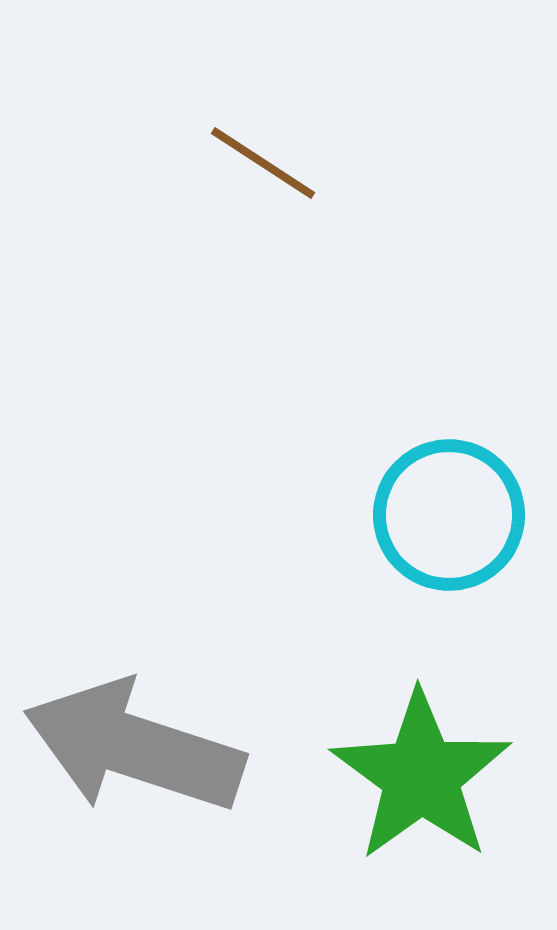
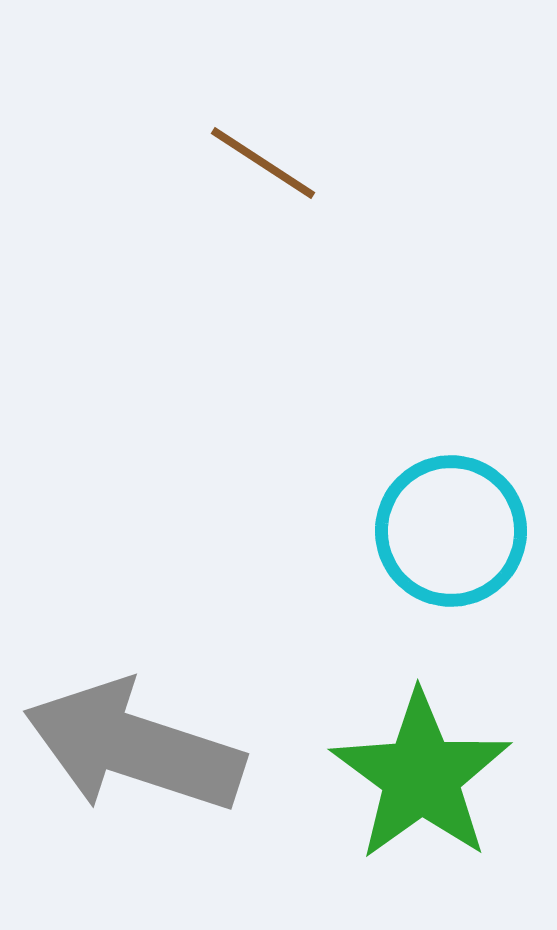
cyan circle: moved 2 px right, 16 px down
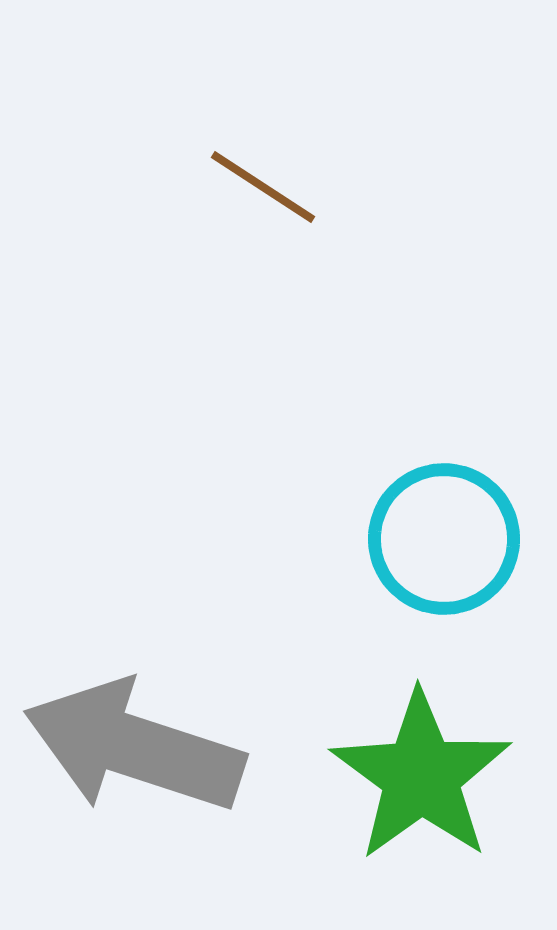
brown line: moved 24 px down
cyan circle: moved 7 px left, 8 px down
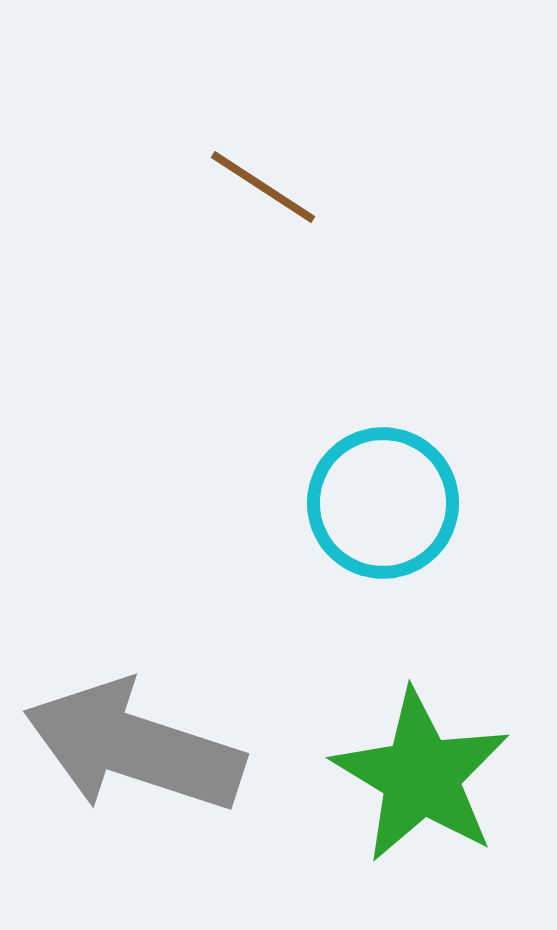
cyan circle: moved 61 px left, 36 px up
green star: rotated 5 degrees counterclockwise
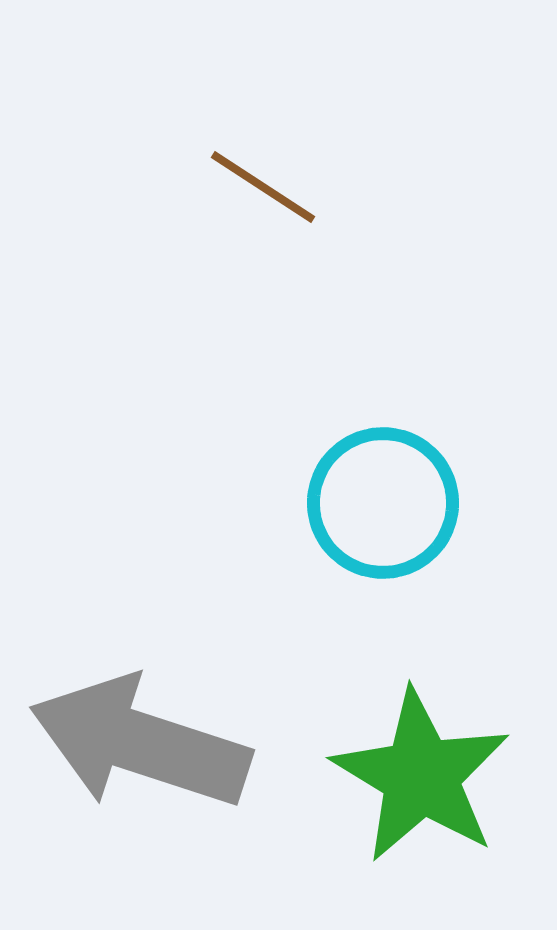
gray arrow: moved 6 px right, 4 px up
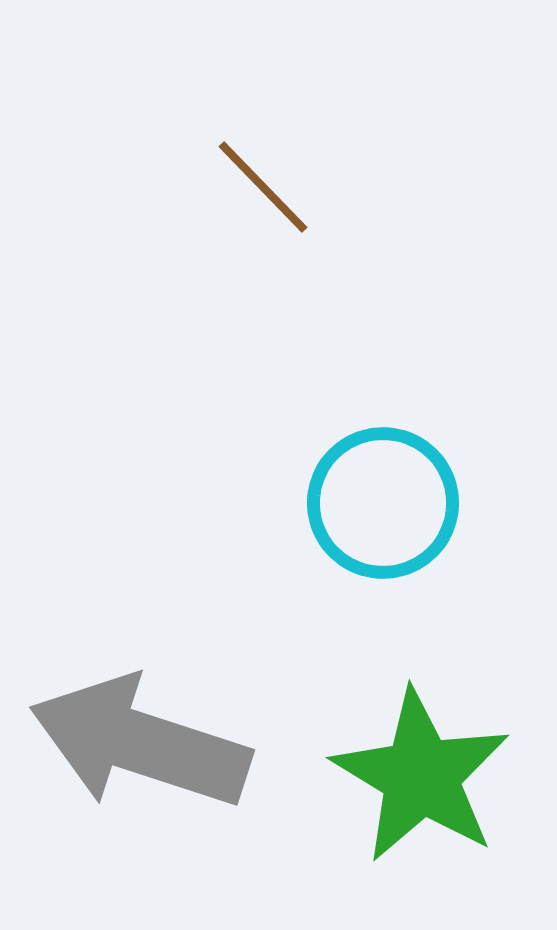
brown line: rotated 13 degrees clockwise
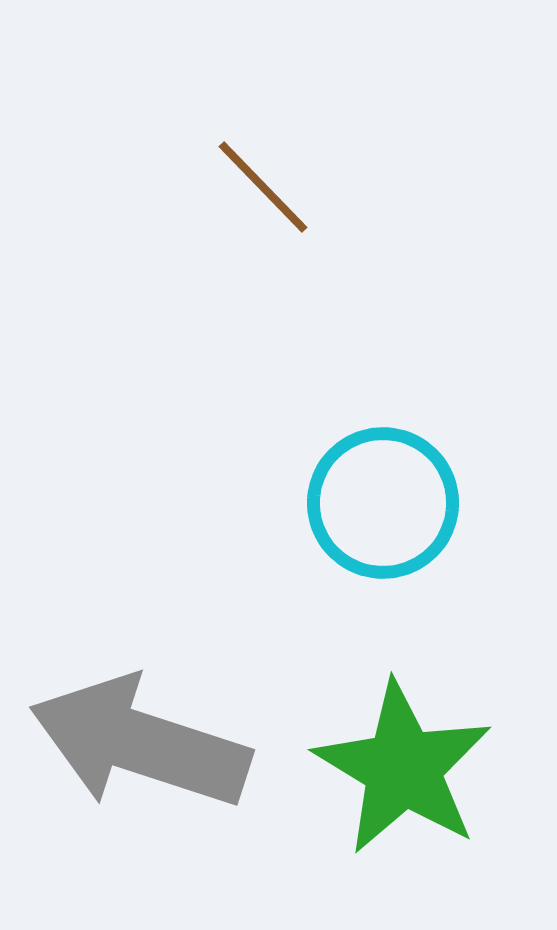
green star: moved 18 px left, 8 px up
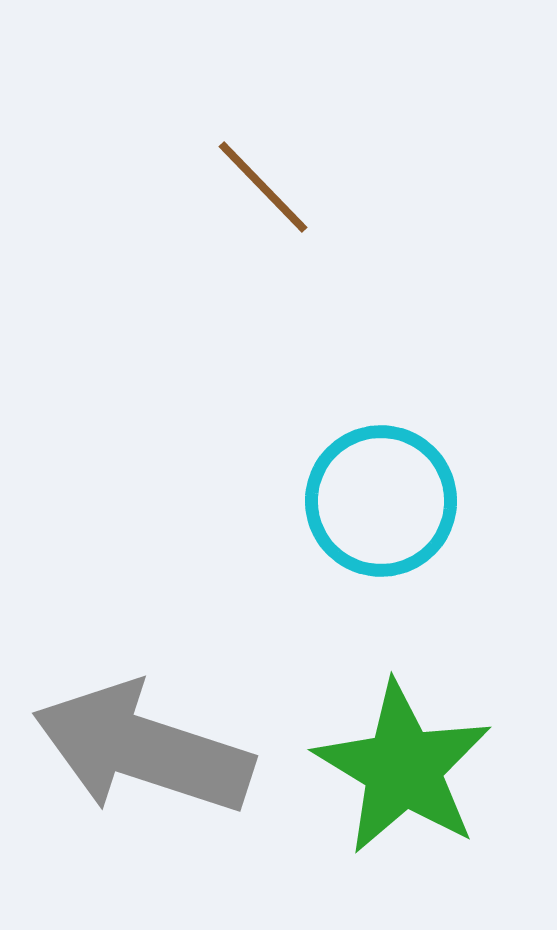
cyan circle: moved 2 px left, 2 px up
gray arrow: moved 3 px right, 6 px down
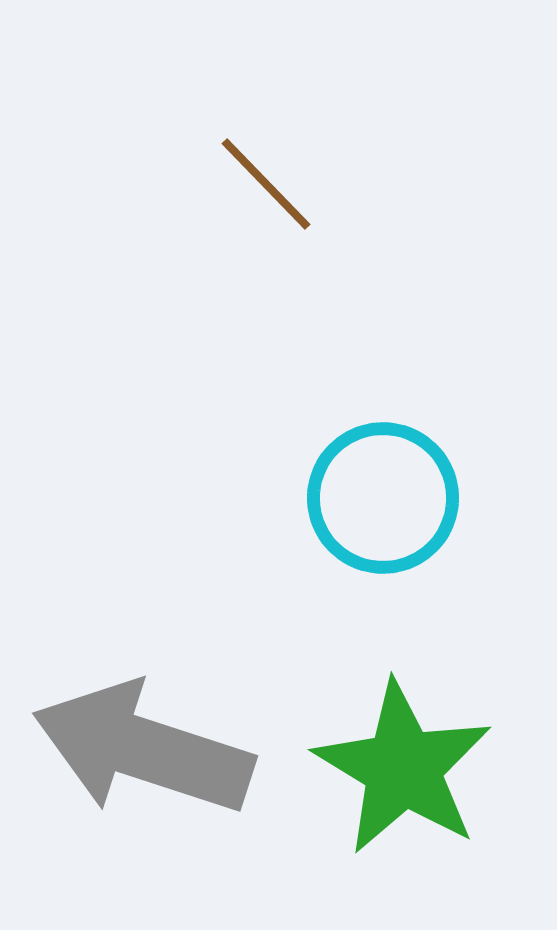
brown line: moved 3 px right, 3 px up
cyan circle: moved 2 px right, 3 px up
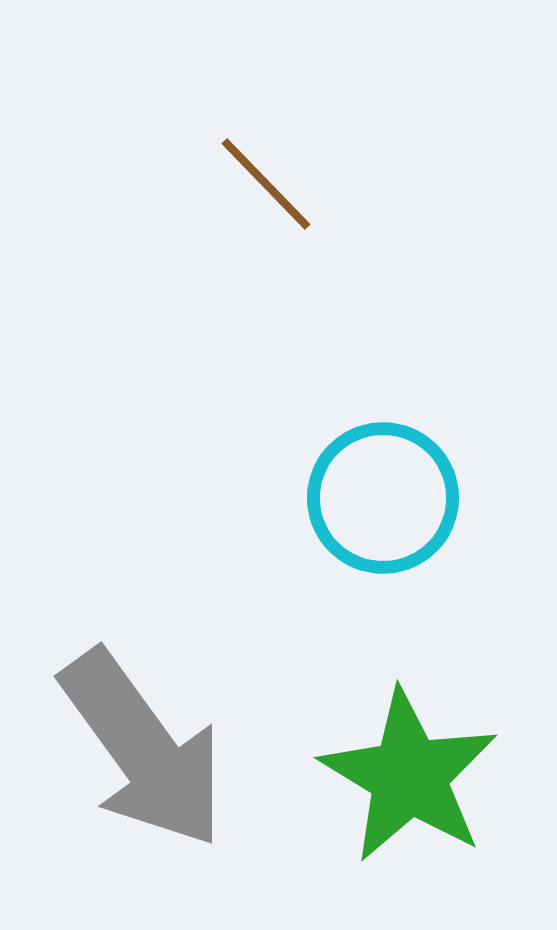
gray arrow: rotated 144 degrees counterclockwise
green star: moved 6 px right, 8 px down
